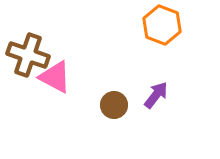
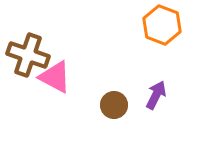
purple arrow: rotated 12 degrees counterclockwise
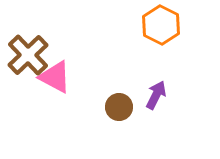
orange hexagon: moved 1 px left; rotated 6 degrees clockwise
brown cross: rotated 27 degrees clockwise
brown circle: moved 5 px right, 2 px down
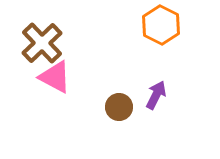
brown cross: moved 14 px right, 12 px up
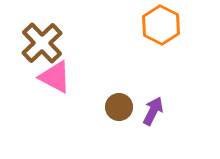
purple arrow: moved 3 px left, 16 px down
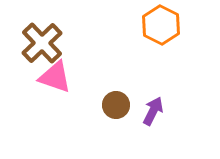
pink triangle: rotated 9 degrees counterclockwise
brown circle: moved 3 px left, 2 px up
